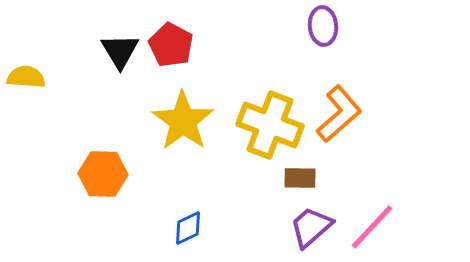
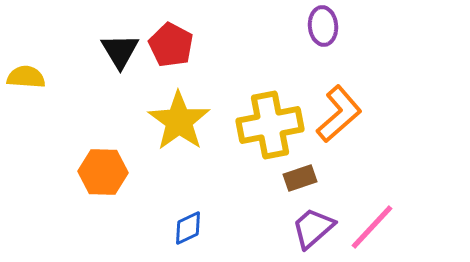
yellow star: moved 4 px left
yellow cross: rotated 32 degrees counterclockwise
orange hexagon: moved 2 px up
brown rectangle: rotated 20 degrees counterclockwise
purple trapezoid: moved 2 px right, 1 px down
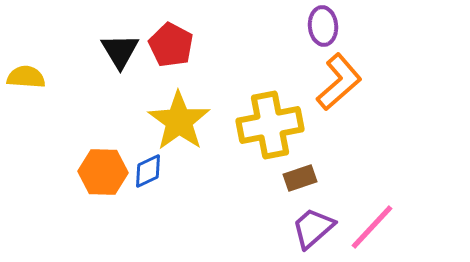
orange L-shape: moved 32 px up
blue diamond: moved 40 px left, 57 px up
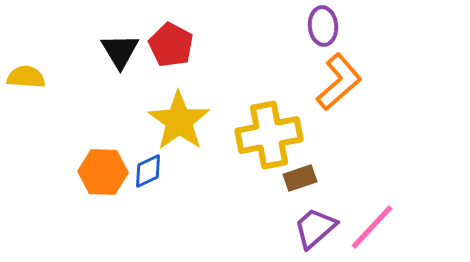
yellow cross: moved 1 px left, 10 px down
purple trapezoid: moved 2 px right
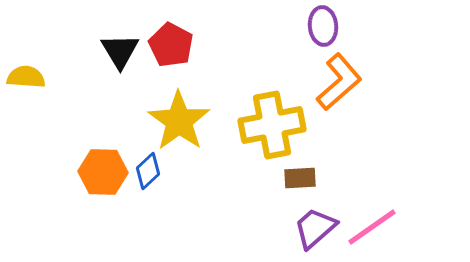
yellow cross: moved 3 px right, 10 px up
blue diamond: rotated 18 degrees counterclockwise
brown rectangle: rotated 16 degrees clockwise
pink line: rotated 12 degrees clockwise
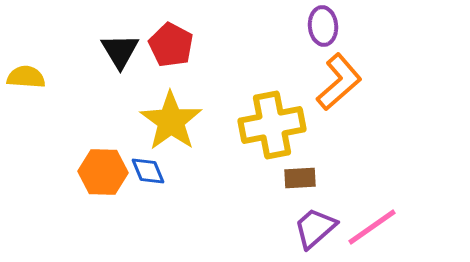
yellow star: moved 8 px left
blue diamond: rotated 69 degrees counterclockwise
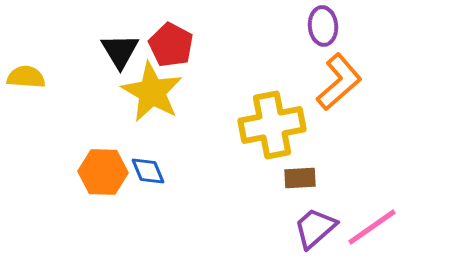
yellow star: moved 19 px left, 29 px up; rotated 6 degrees counterclockwise
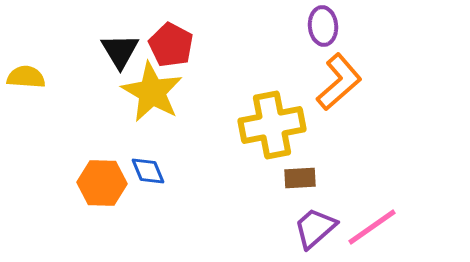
orange hexagon: moved 1 px left, 11 px down
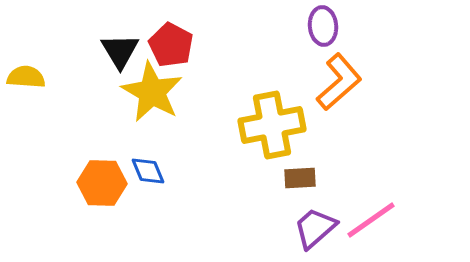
pink line: moved 1 px left, 7 px up
